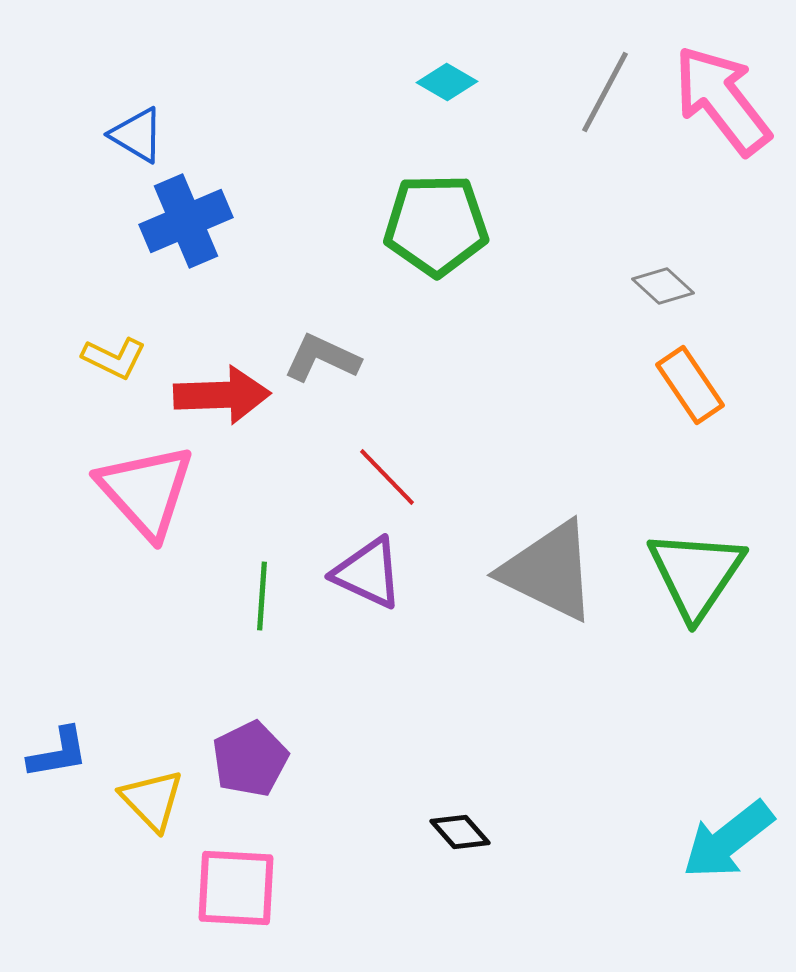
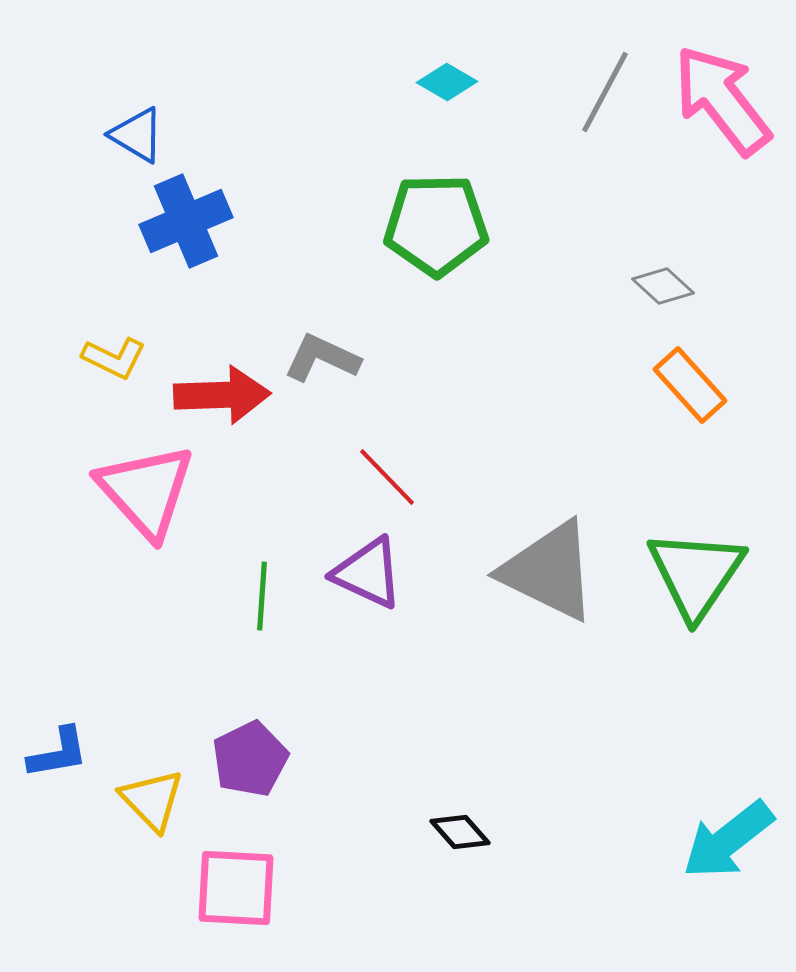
orange rectangle: rotated 8 degrees counterclockwise
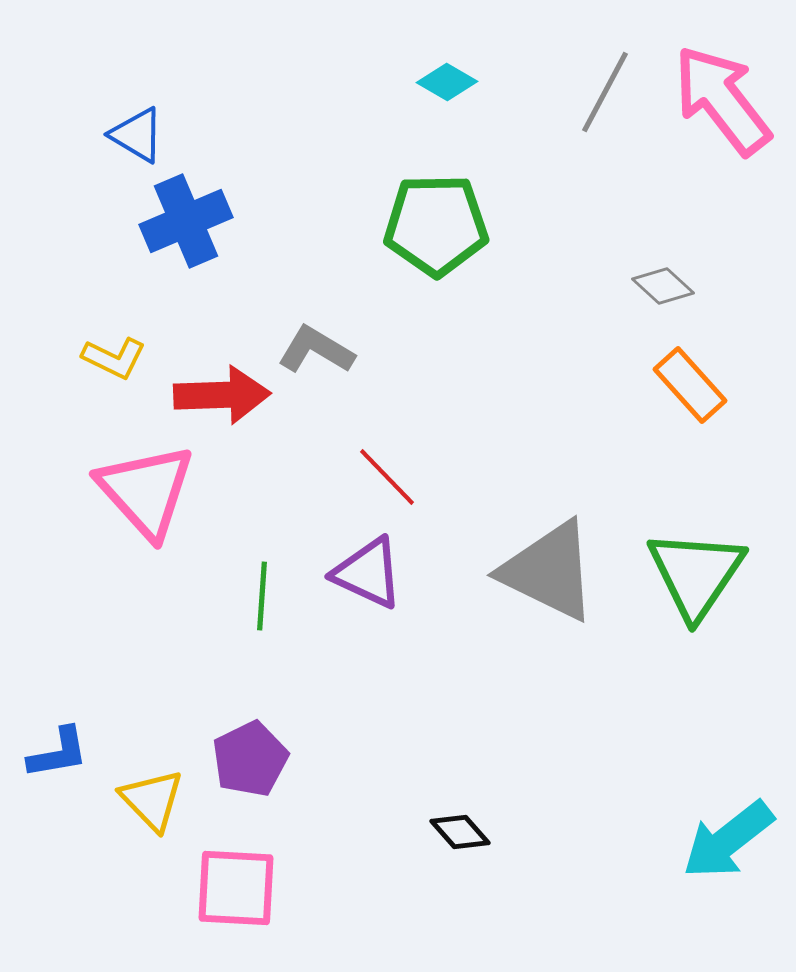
gray L-shape: moved 6 px left, 8 px up; rotated 6 degrees clockwise
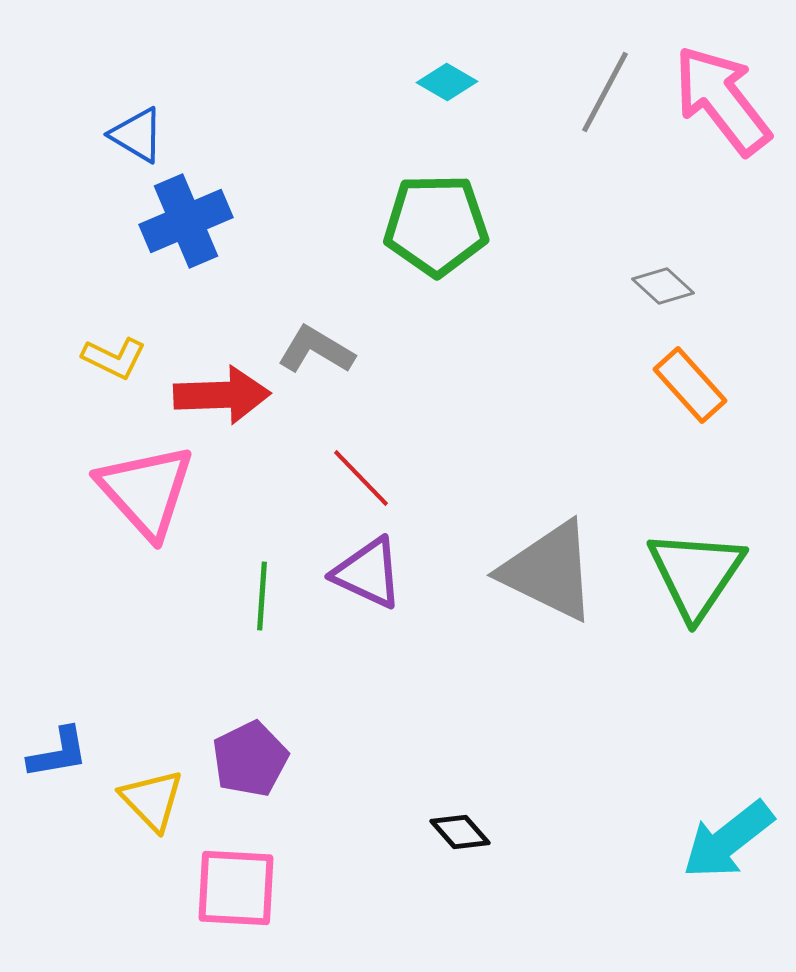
red line: moved 26 px left, 1 px down
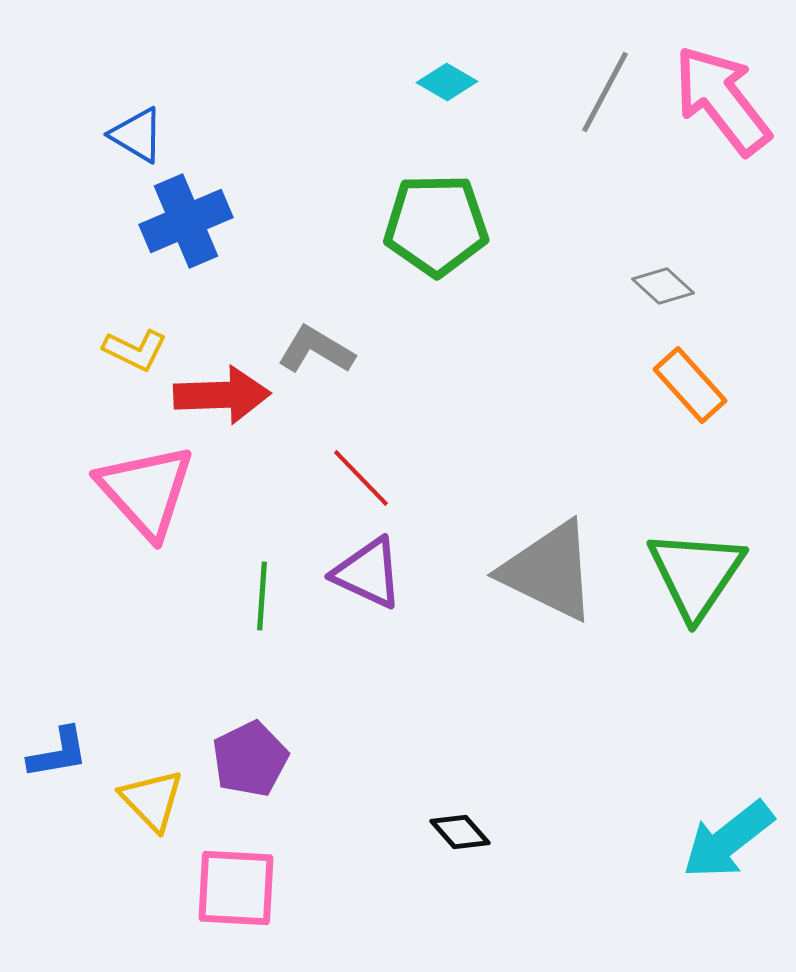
yellow L-shape: moved 21 px right, 8 px up
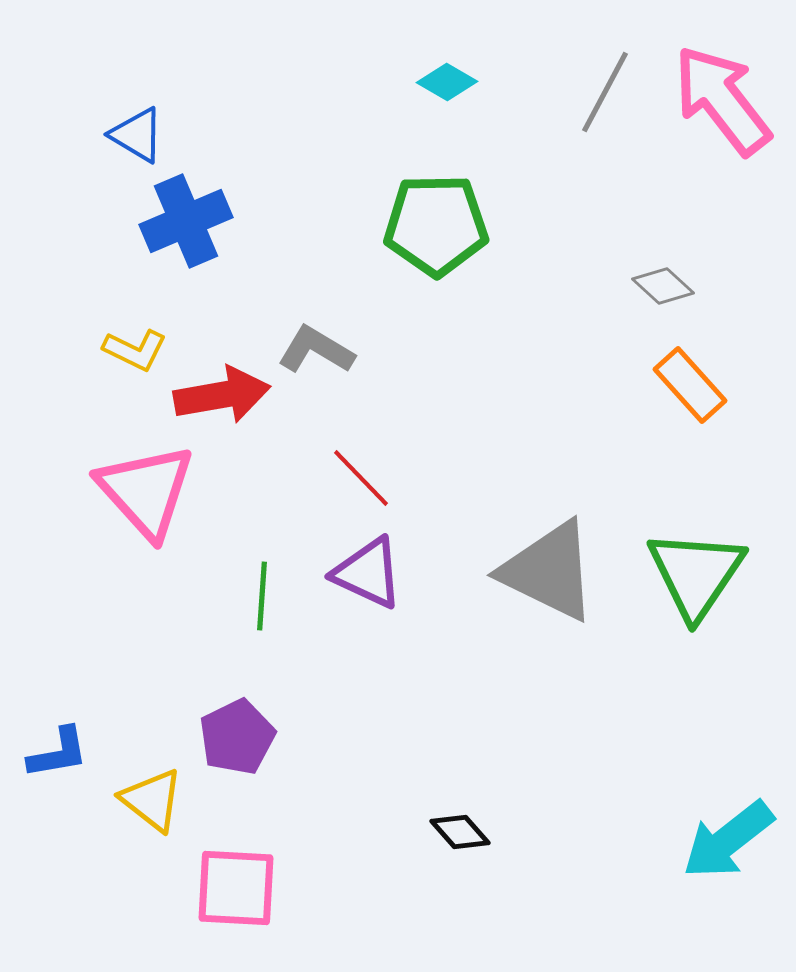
red arrow: rotated 8 degrees counterclockwise
purple pentagon: moved 13 px left, 22 px up
yellow triangle: rotated 8 degrees counterclockwise
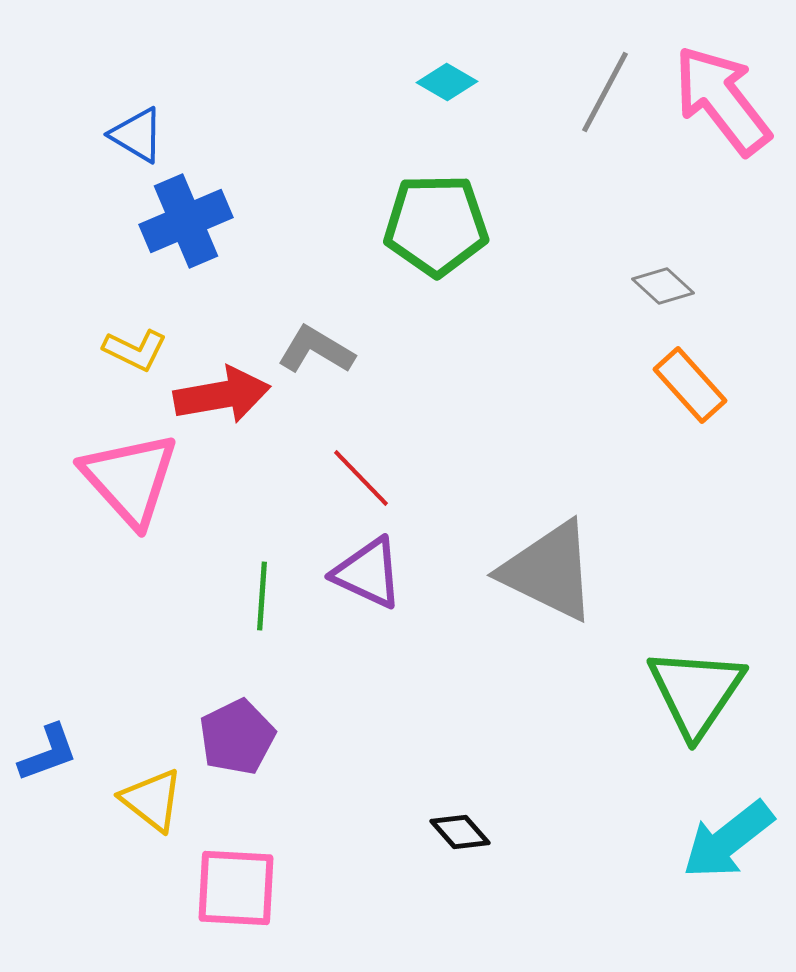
pink triangle: moved 16 px left, 12 px up
green triangle: moved 118 px down
blue L-shape: moved 10 px left; rotated 10 degrees counterclockwise
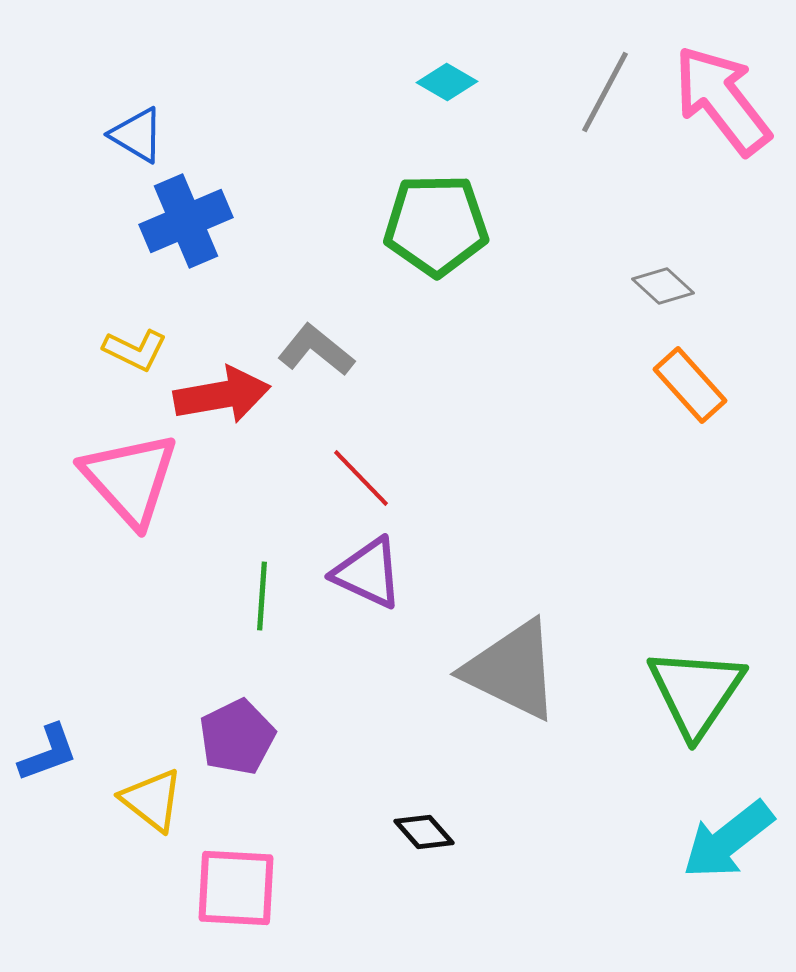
gray L-shape: rotated 8 degrees clockwise
gray triangle: moved 37 px left, 99 px down
black diamond: moved 36 px left
